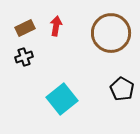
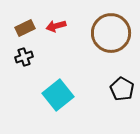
red arrow: rotated 114 degrees counterclockwise
cyan square: moved 4 px left, 4 px up
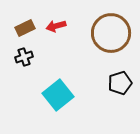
black pentagon: moved 2 px left, 6 px up; rotated 25 degrees clockwise
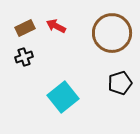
red arrow: rotated 42 degrees clockwise
brown circle: moved 1 px right
cyan square: moved 5 px right, 2 px down
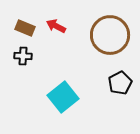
brown rectangle: rotated 48 degrees clockwise
brown circle: moved 2 px left, 2 px down
black cross: moved 1 px left, 1 px up; rotated 24 degrees clockwise
black pentagon: rotated 10 degrees counterclockwise
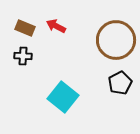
brown circle: moved 6 px right, 5 px down
cyan square: rotated 12 degrees counterclockwise
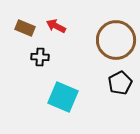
black cross: moved 17 px right, 1 px down
cyan square: rotated 16 degrees counterclockwise
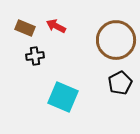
black cross: moved 5 px left, 1 px up; rotated 12 degrees counterclockwise
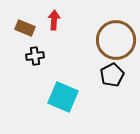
red arrow: moved 2 px left, 6 px up; rotated 66 degrees clockwise
black pentagon: moved 8 px left, 8 px up
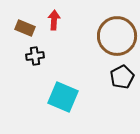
brown circle: moved 1 px right, 4 px up
black pentagon: moved 10 px right, 2 px down
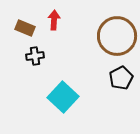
black pentagon: moved 1 px left, 1 px down
cyan square: rotated 20 degrees clockwise
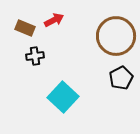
red arrow: rotated 60 degrees clockwise
brown circle: moved 1 px left
